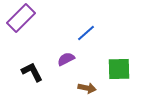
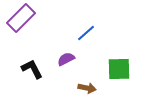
black L-shape: moved 3 px up
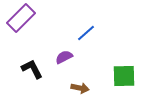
purple semicircle: moved 2 px left, 2 px up
green square: moved 5 px right, 7 px down
brown arrow: moved 7 px left
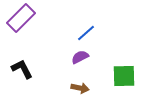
purple semicircle: moved 16 px right
black L-shape: moved 10 px left
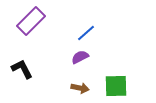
purple rectangle: moved 10 px right, 3 px down
green square: moved 8 px left, 10 px down
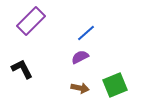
green square: moved 1 px left, 1 px up; rotated 20 degrees counterclockwise
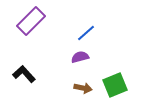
purple semicircle: rotated 12 degrees clockwise
black L-shape: moved 2 px right, 5 px down; rotated 15 degrees counterclockwise
brown arrow: moved 3 px right
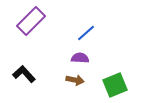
purple semicircle: moved 1 px down; rotated 18 degrees clockwise
brown arrow: moved 8 px left, 8 px up
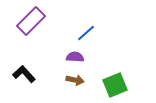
purple semicircle: moved 5 px left, 1 px up
